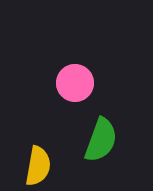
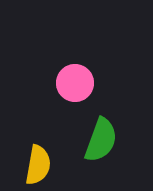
yellow semicircle: moved 1 px up
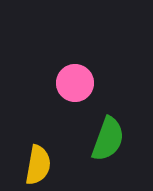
green semicircle: moved 7 px right, 1 px up
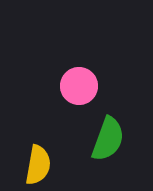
pink circle: moved 4 px right, 3 px down
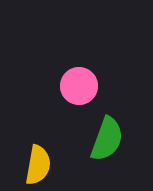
green semicircle: moved 1 px left
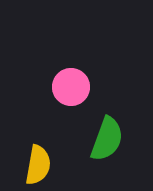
pink circle: moved 8 px left, 1 px down
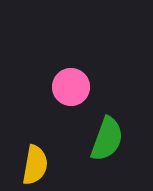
yellow semicircle: moved 3 px left
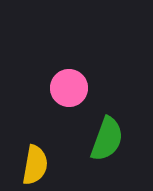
pink circle: moved 2 px left, 1 px down
